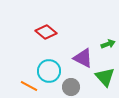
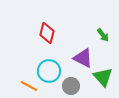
red diamond: moved 1 px right, 1 px down; rotated 65 degrees clockwise
green arrow: moved 5 px left, 9 px up; rotated 72 degrees clockwise
green triangle: moved 2 px left
gray circle: moved 1 px up
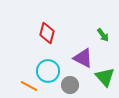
cyan circle: moved 1 px left
green triangle: moved 2 px right
gray circle: moved 1 px left, 1 px up
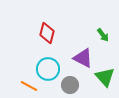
cyan circle: moved 2 px up
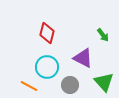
cyan circle: moved 1 px left, 2 px up
green triangle: moved 1 px left, 5 px down
